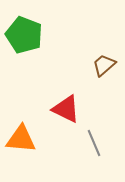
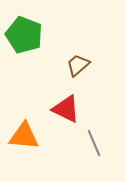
brown trapezoid: moved 26 px left
orange triangle: moved 3 px right, 3 px up
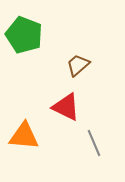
red triangle: moved 2 px up
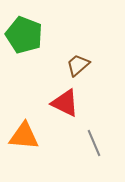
red triangle: moved 1 px left, 4 px up
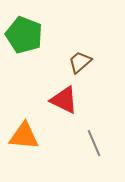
brown trapezoid: moved 2 px right, 3 px up
red triangle: moved 1 px left, 3 px up
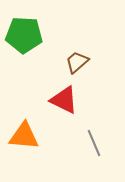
green pentagon: rotated 18 degrees counterclockwise
brown trapezoid: moved 3 px left
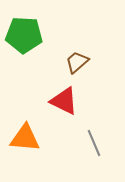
red triangle: moved 1 px down
orange triangle: moved 1 px right, 2 px down
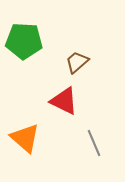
green pentagon: moved 6 px down
orange triangle: rotated 36 degrees clockwise
